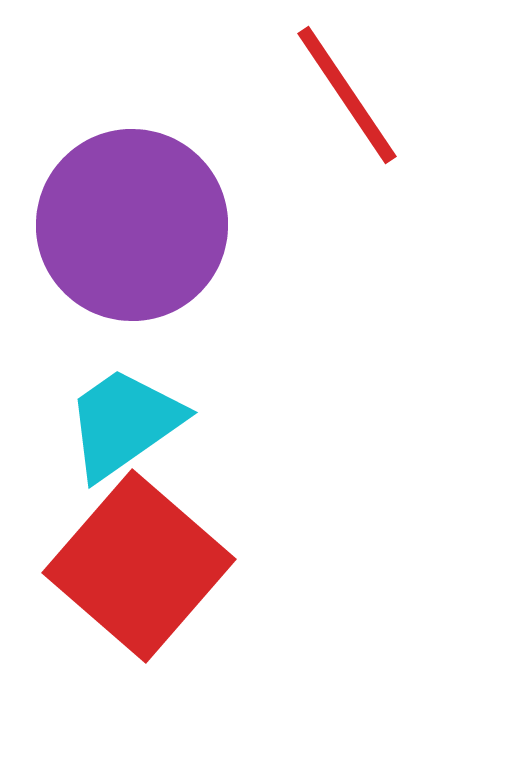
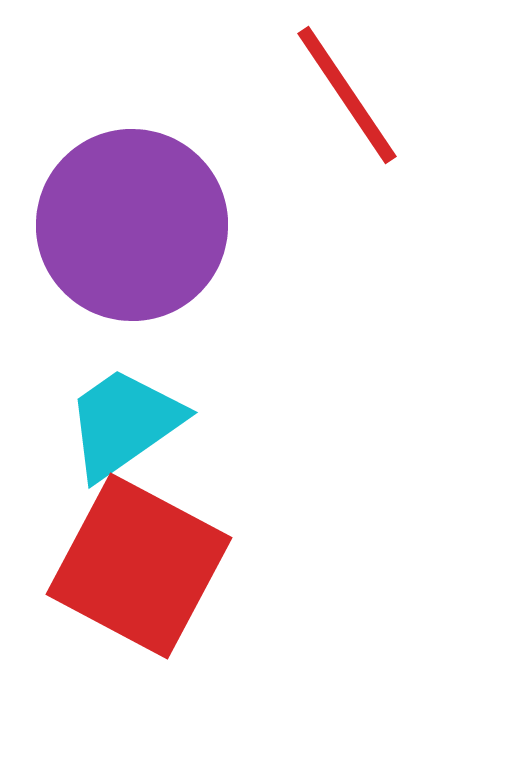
red square: rotated 13 degrees counterclockwise
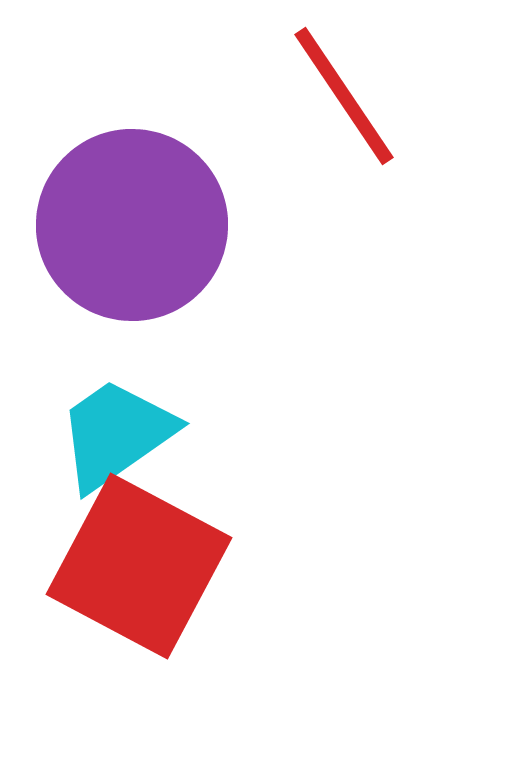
red line: moved 3 px left, 1 px down
cyan trapezoid: moved 8 px left, 11 px down
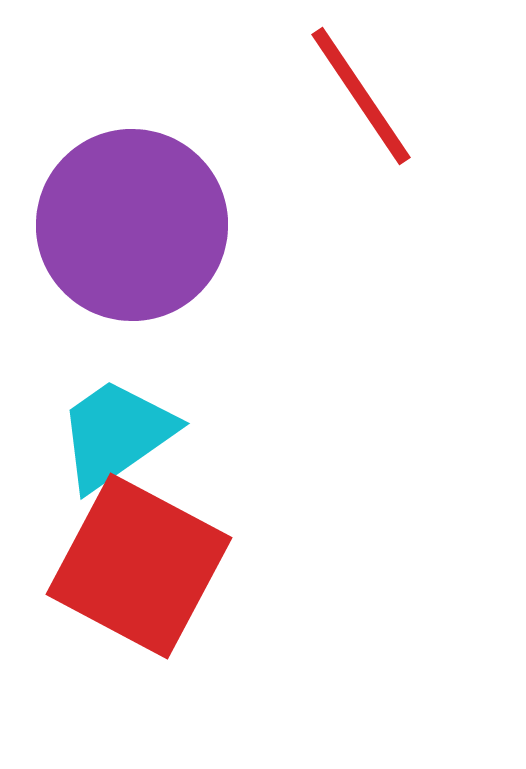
red line: moved 17 px right
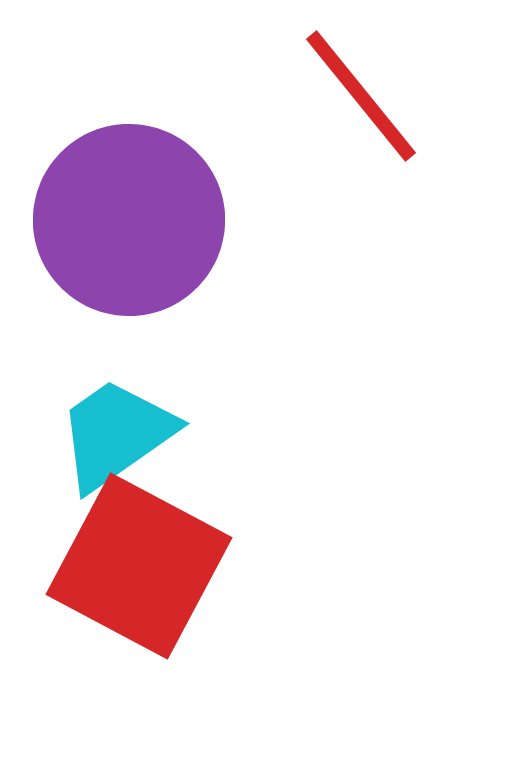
red line: rotated 5 degrees counterclockwise
purple circle: moved 3 px left, 5 px up
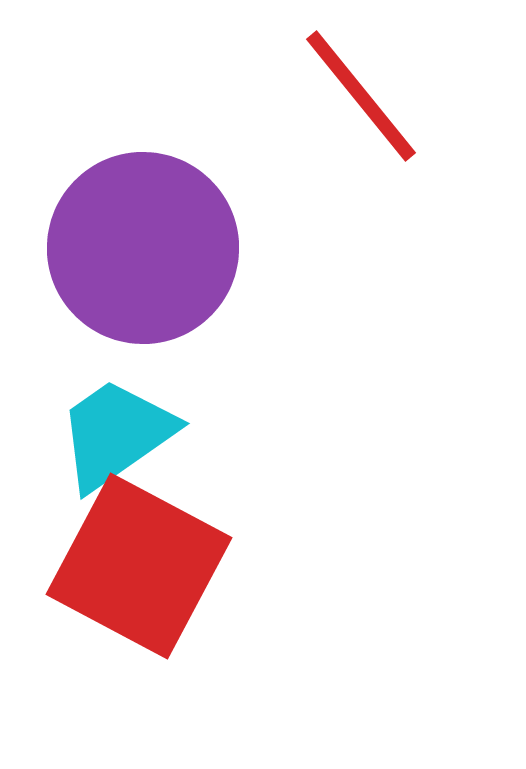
purple circle: moved 14 px right, 28 px down
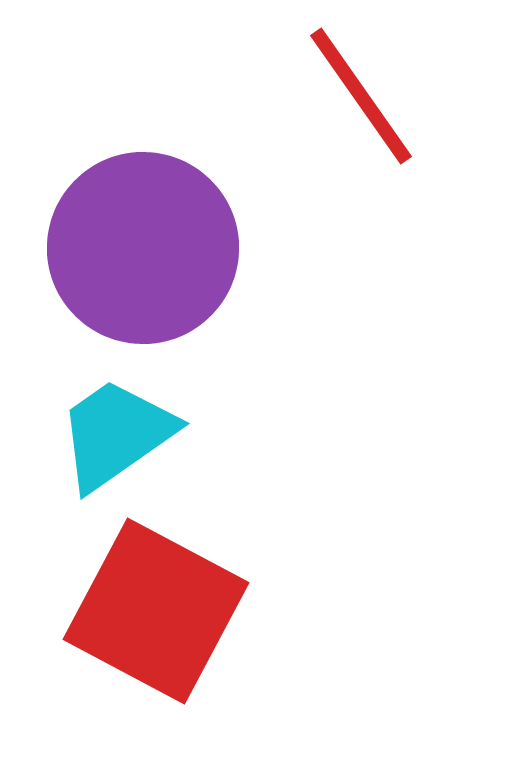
red line: rotated 4 degrees clockwise
red square: moved 17 px right, 45 px down
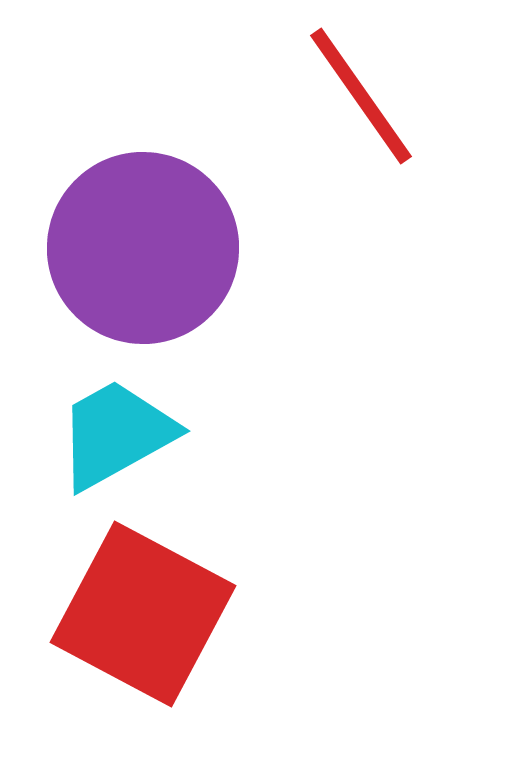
cyan trapezoid: rotated 6 degrees clockwise
red square: moved 13 px left, 3 px down
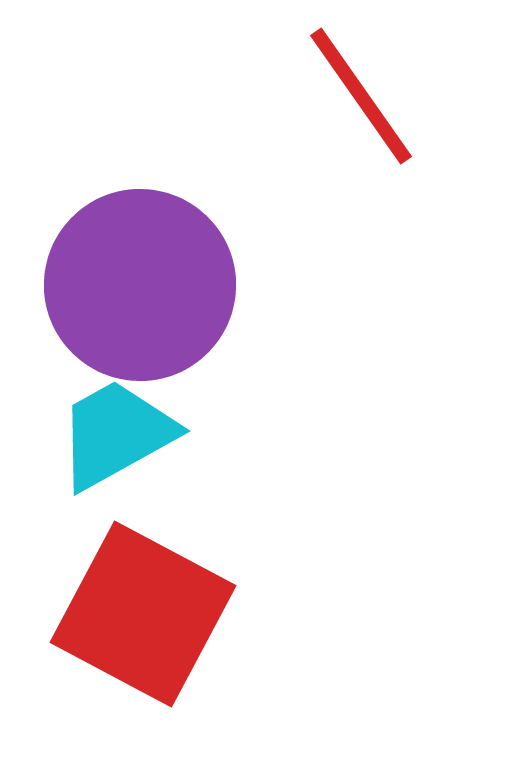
purple circle: moved 3 px left, 37 px down
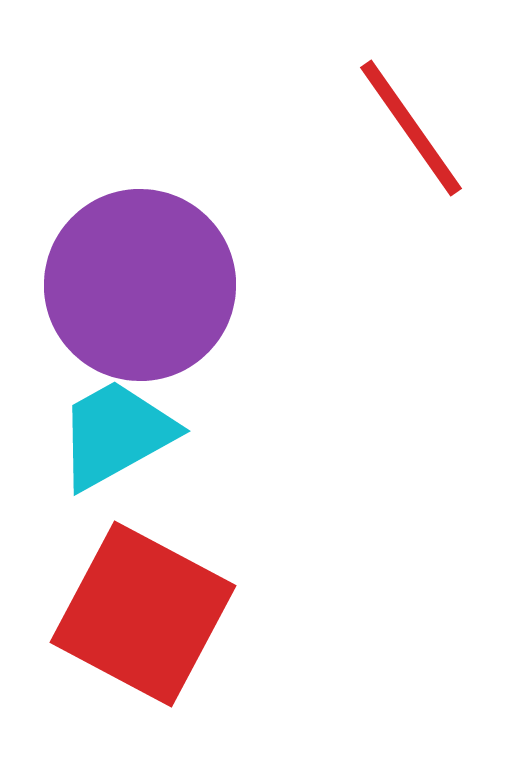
red line: moved 50 px right, 32 px down
